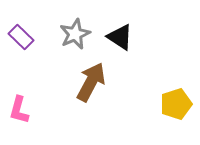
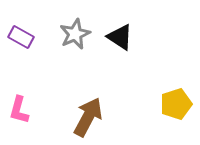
purple rectangle: rotated 15 degrees counterclockwise
brown arrow: moved 3 px left, 35 px down
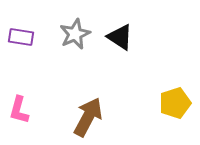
purple rectangle: rotated 20 degrees counterclockwise
yellow pentagon: moved 1 px left, 1 px up
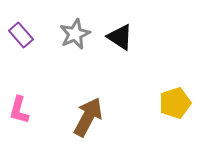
purple rectangle: moved 2 px up; rotated 40 degrees clockwise
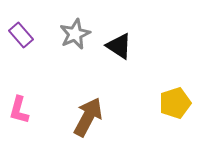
black triangle: moved 1 px left, 9 px down
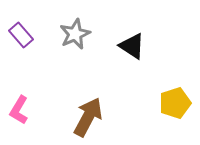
black triangle: moved 13 px right
pink L-shape: rotated 16 degrees clockwise
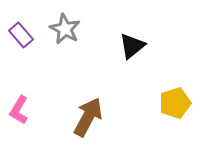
gray star: moved 10 px left, 5 px up; rotated 20 degrees counterclockwise
black triangle: rotated 48 degrees clockwise
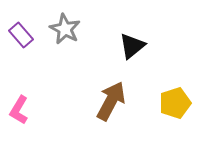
brown arrow: moved 23 px right, 16 px up
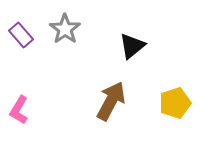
gray star: rotated 8 degrees clockwise
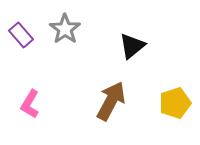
pink L-shape: moved 11 px right, 6 px up
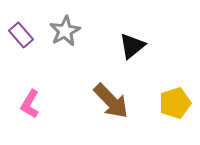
gray star: moved 2 px down; rotated 8 degrees clockwise
brown arrow: rotated 108 degrees clockwise
